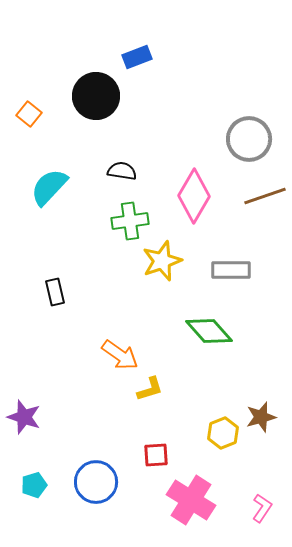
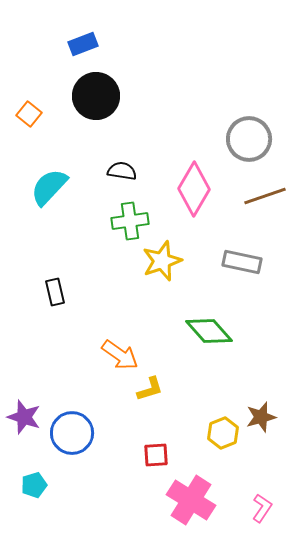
blue rectangle: moved 54 px left, 13 px up
pink diamond: moved 7 px up
gray rectangle: moved 11 px right, 8 px up; rotated 12 degrees clockwise
blue circle: moved 24 px left, 49 px up
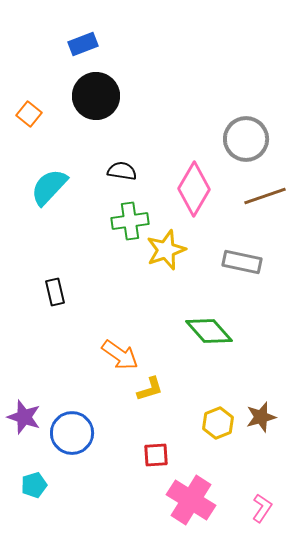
gray circle: moved 3 px left
yellow star: moved 4 px right, 11 px up
yellow hexagon: moved 5 px left, 10 px up
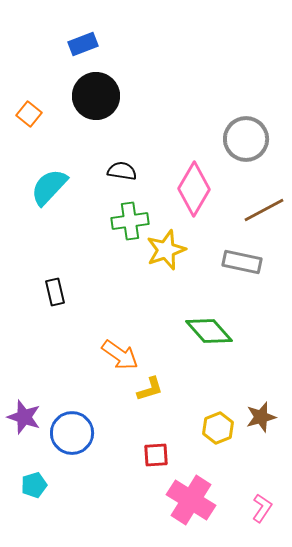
brown line: moved 1 px left, 14 px down; rotated 9 degrees counterclockwise
yellow hexagon: moved 5 px down
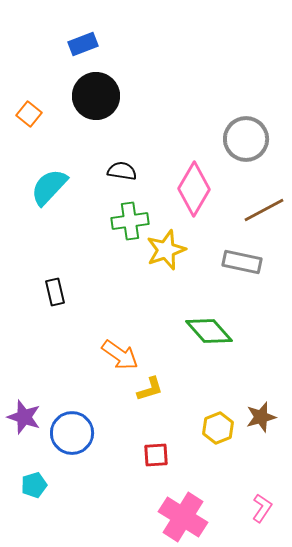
pink cross: moved 8 px left, 17 px down
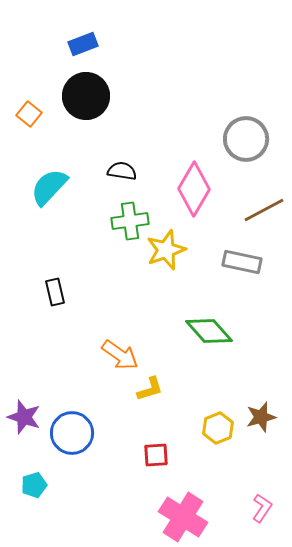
black circle: moved 10 px left
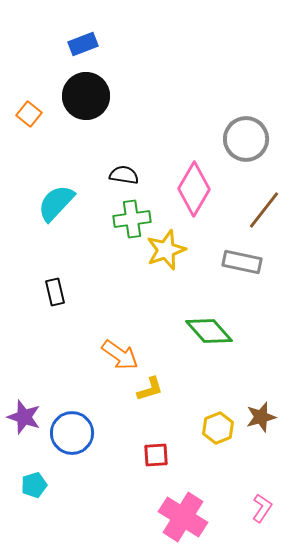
black semicircle: moved 2 px right, 4 px down
cyan semicircle: moved 7 px right, 16 px down
brown line: rotated 24 degrees counterclockwise
green cross: moved 2 px right, 2 px up
